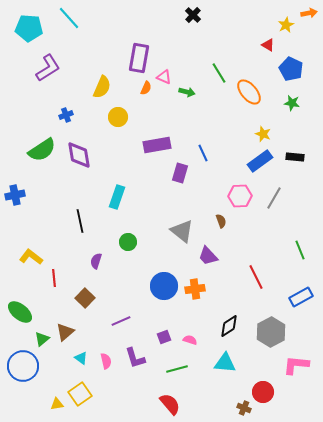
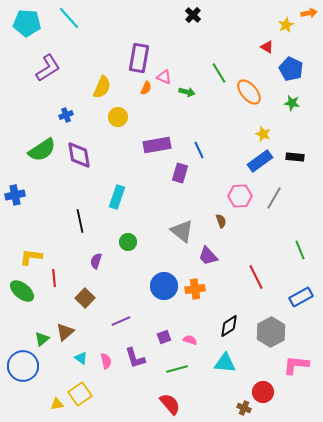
cyan pentagon at (29, 28): moved 2 px left, 5 px up
red triangle at (268, 45): moved 1 px left, 2 px down
blue line at (203, 153): moved 4 px left, 3 px up
yellow L-shape at (31, 257): rotated 30 degrees counterclockwise
green ellipse at (20, 312): moved 2 px right, 21 px up
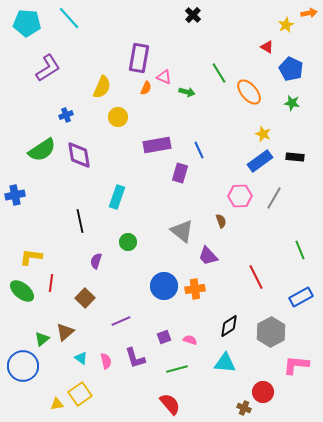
red line at (54, 278): moved 3 px left, 5 px down; rotated 12 degrees clockwise
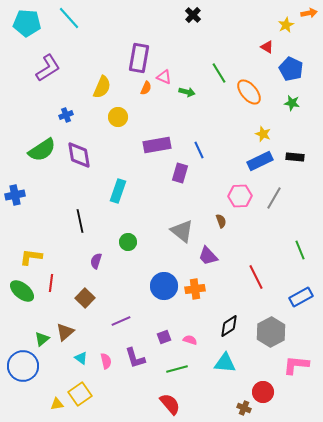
blue rectangle at (260, 161): rotated 10 degrees clockwise
cyan rectangle at (117, 197): moved 1 px right, 6 px up
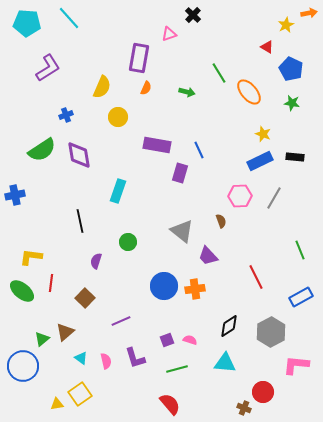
pink triangle at (164, 77): moved 5 px right, 43 px up; rotated 42 degrees counterclockwise
purple rectangle at (157, 145): rotated 20 degrees clockwise
purple square at (164, 337): moved 3 px right, 3 px down
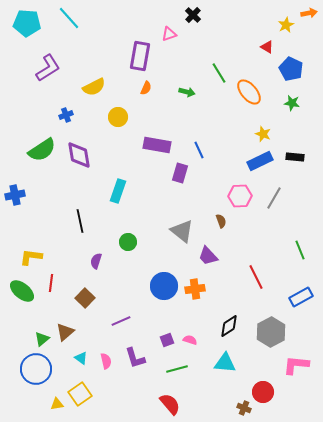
purple rectangle at (139, 58): moved 1 px right, 2 px up
yellow semicircle at (102, 87): moved 8 px left; rotated 40 degrees clockwise
blue circle at (23, 366): moved 13 px right, 3 px down
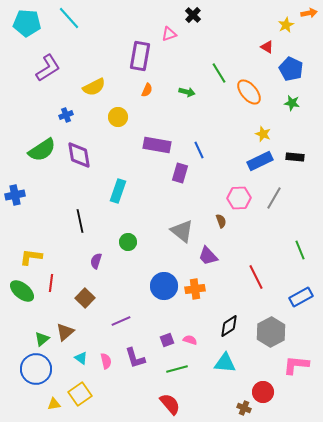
orange semicircle at (146, 88): moved 1 px right, 2 px down
pink hexagon at (240, 196): moved 1 px left, 2 px down
yellow triangle at (57, 404): moved 3 px left
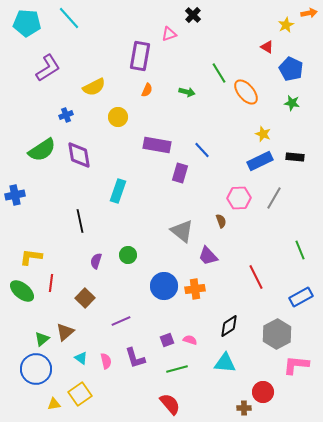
orange ellipse at (249, 92): moved 3 px left
blue line at (199, 150): moved 3 px right; rotated 18 degrees counterclockwise
green circle at (128, 242): moved 13 px down
gray hexagon at (271, 332): moved 6 px right, 2 px down
brown cross at (244, 408): rotated 24 degrees counterclockwise
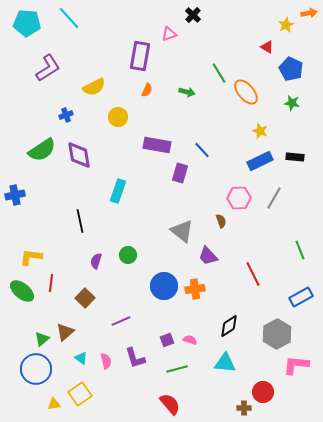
yellow star at (263, 134): moved 3 px left, 3 px up
red line at (256, 277): moved 3 px left, 3 px up
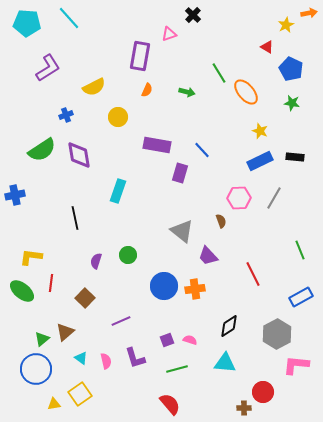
black line at (80, 221): moved 5 px left, 3 px up
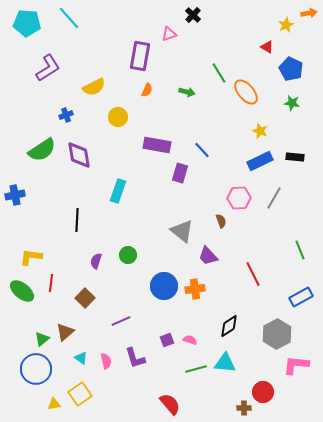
black line at (75, 218): moved 2 px right, 2 px down; rotated 15 degrees clockwise
green line at (177, 369): moved 19 px right
